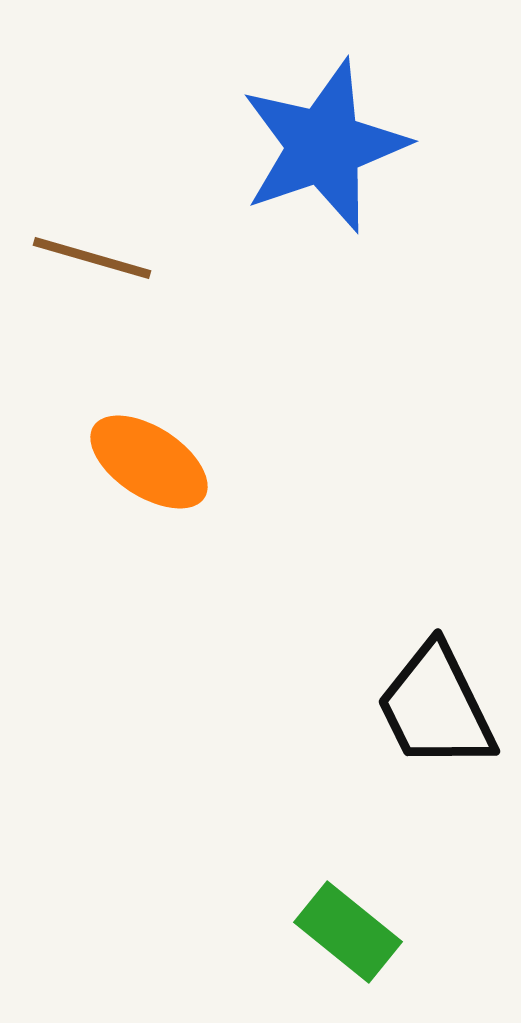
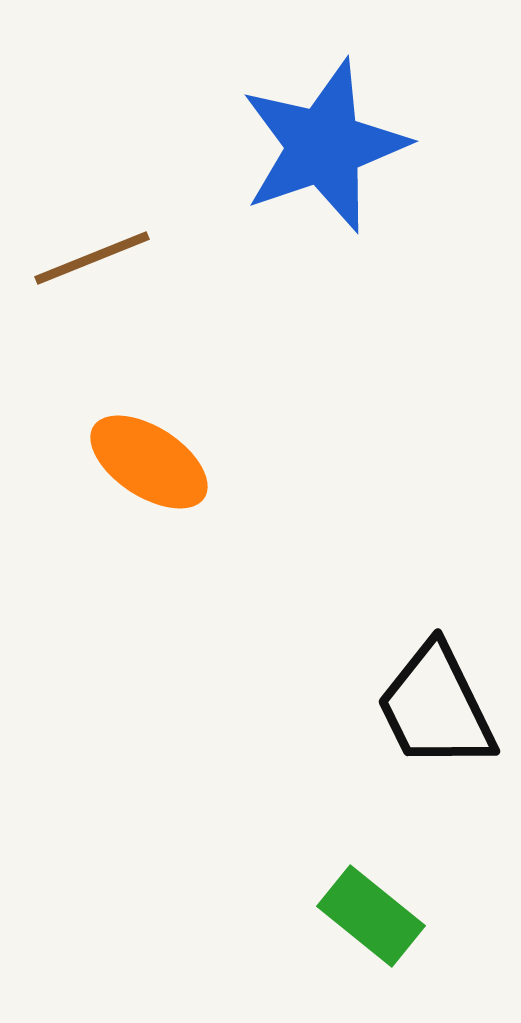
brown line: rotated 38 degrees counterclockwise
green rectangle: moved 23 px right, 16 px up
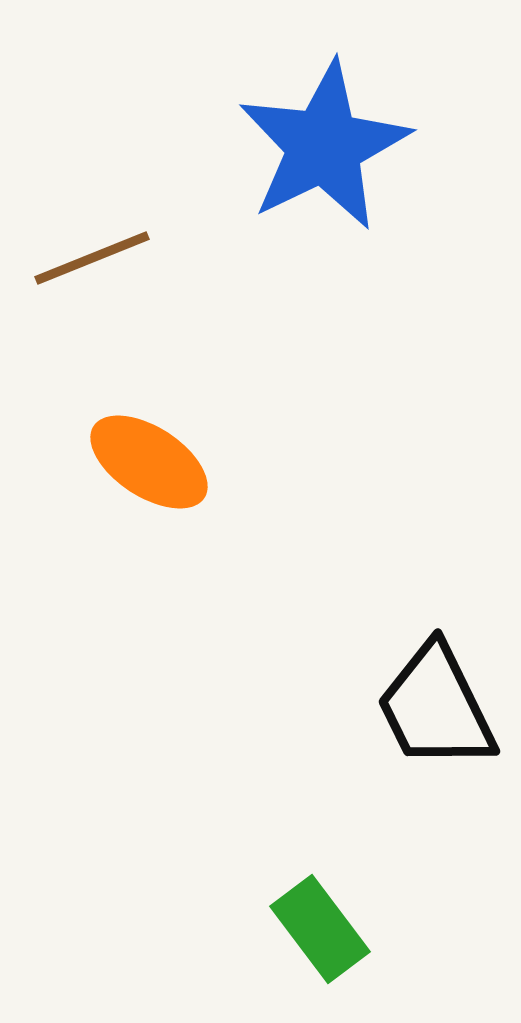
blue star: rotated 7 degrees counterclockwise
green rectangle: moved 51 px left, 13 px down; rotated 14 degrees clockwise
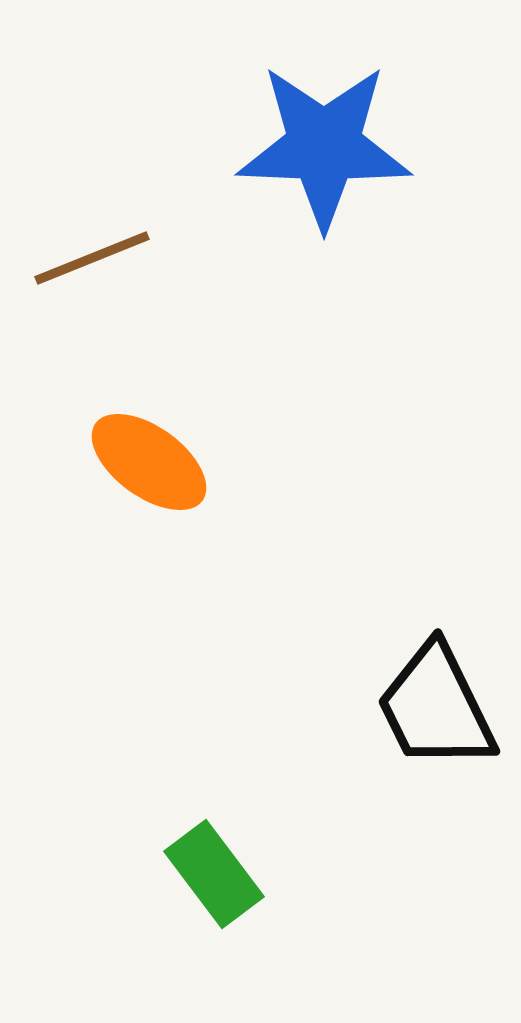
blue star: rotated 28 degrees clockwise
orange ellipse: rotated 3 degrees clockwise
green rectangle: moved 106 px left, 55 px up
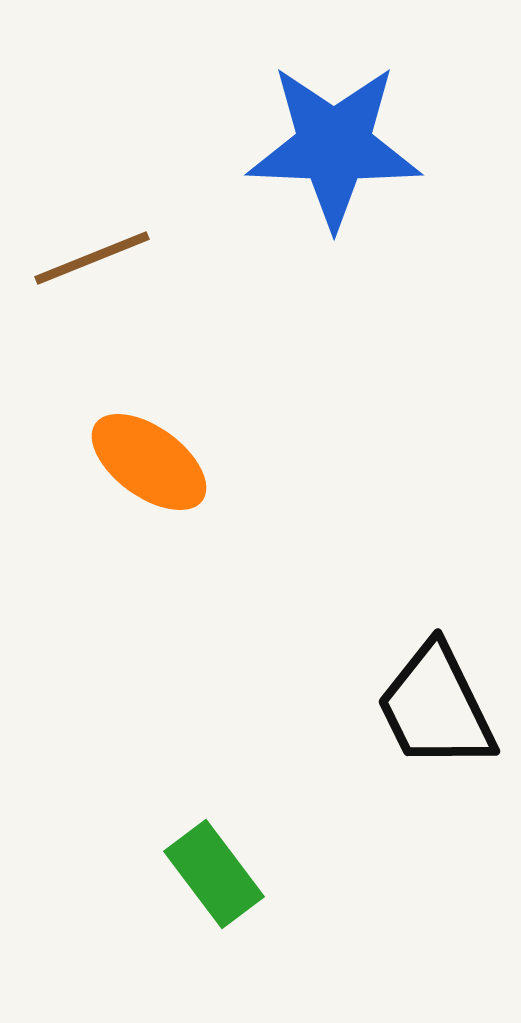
blue star: moved 10 px right
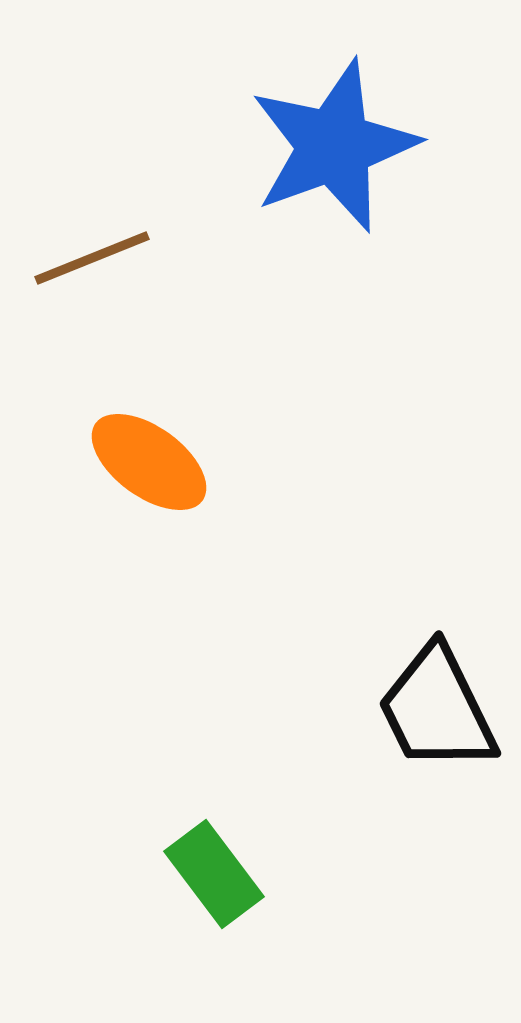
blue star: rotated 22 degrees counterclockwise
black trapezoid: moved 1 px right, 2 px down
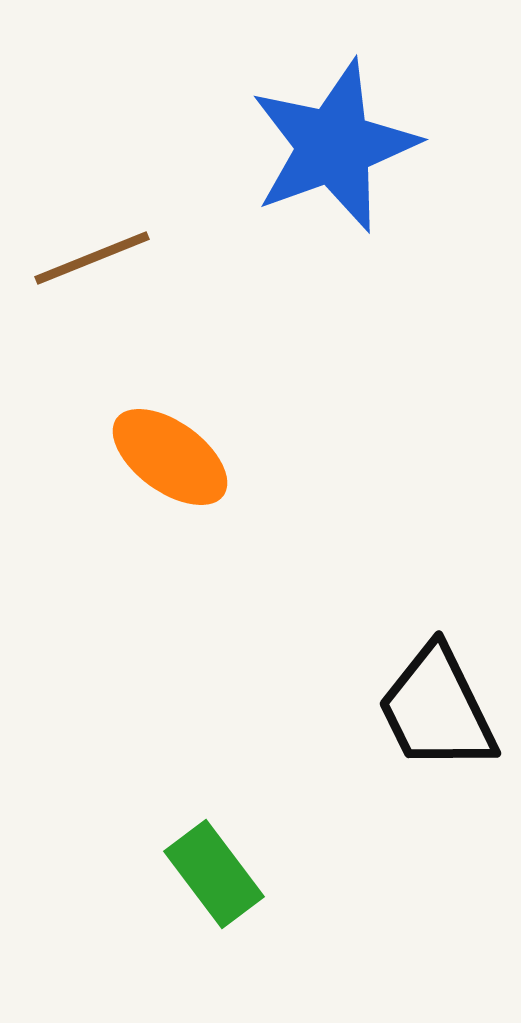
orange ellipse: moved 21 px right, 5 px up
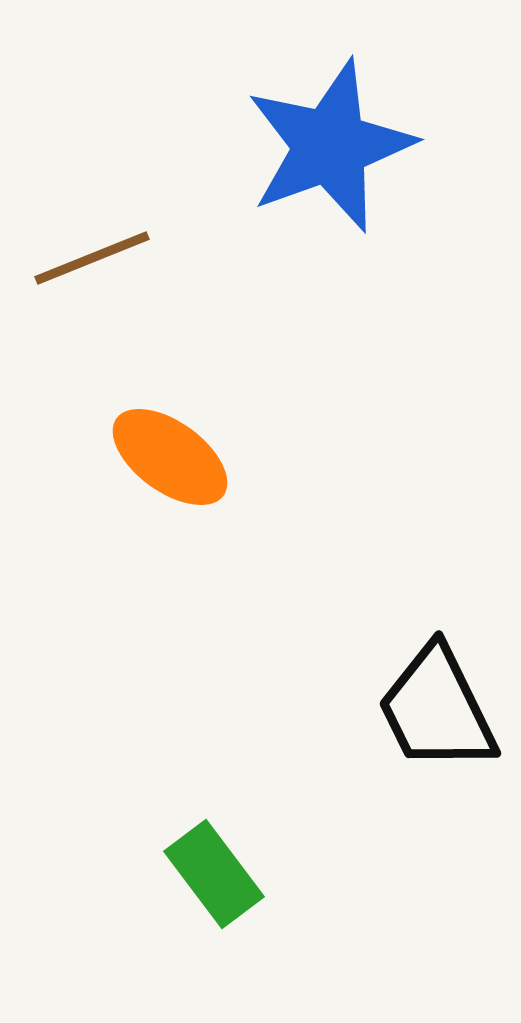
blue star: moved 4 px left
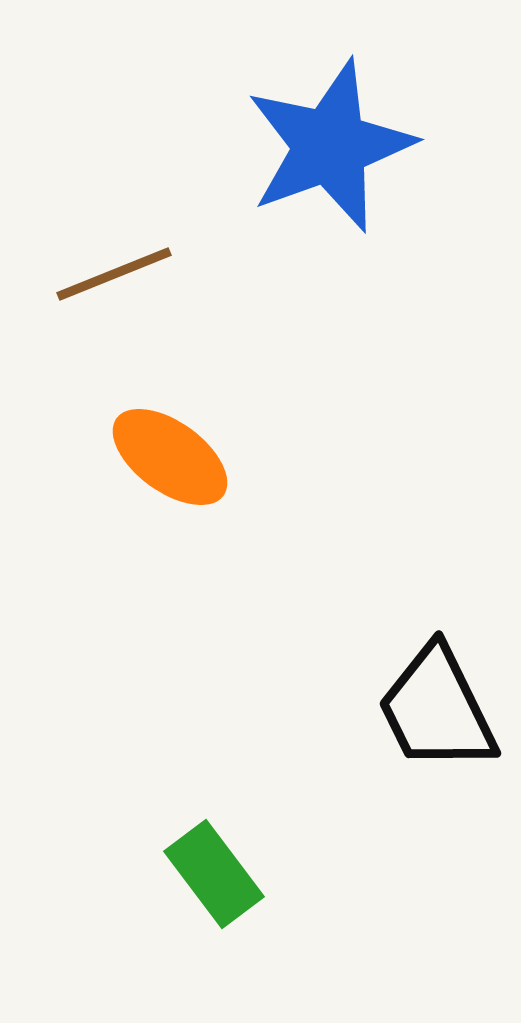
brown line: moved 22 px right, 16 px down
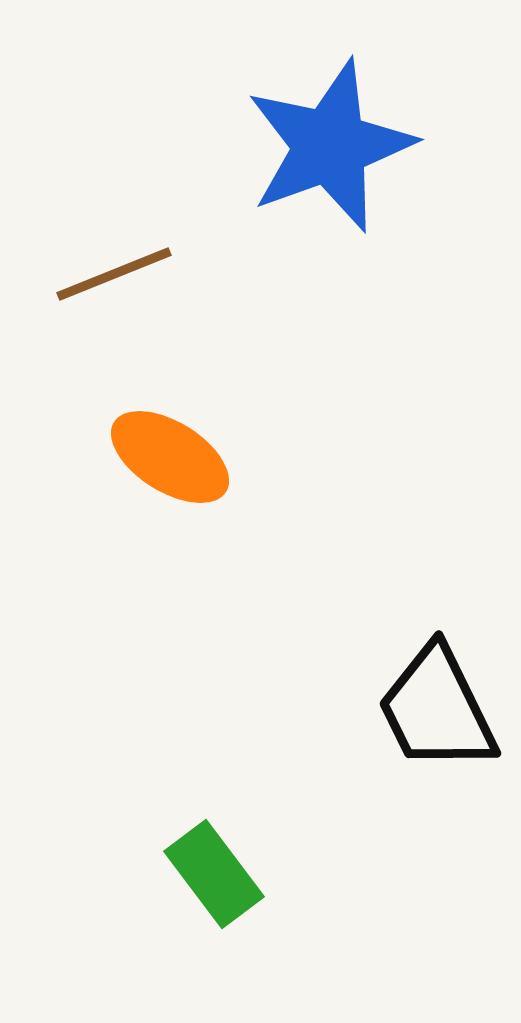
orange ellipse: rotated 4 degrees counterclockwise
